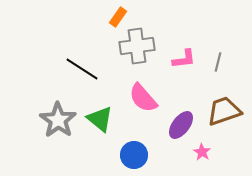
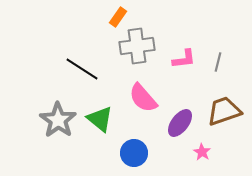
purple ellipse: moved 1 px left, 2 px up
blue circle: moved 2 px up
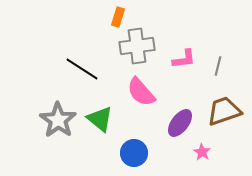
orange rectangle: rotated 18 degrees counterclockwise
gray line: moved 4 px down
pink semicircle: moved 2 px left, 6 px up
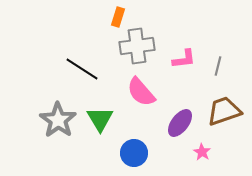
green triangle: rotated 20 degrees clockwise
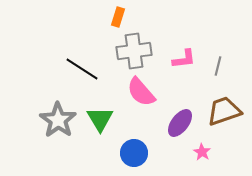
gray cross: moved 3 px left, 5 px down
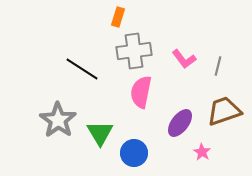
pink L-shape: rotated 60 degrees clockwise
pink semicircle: rotated 52 degrees clockwise
green triangle: moved 14 px down
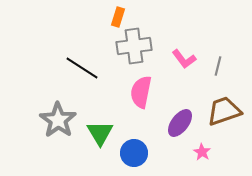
gray cross: moved 5 px up
black line: moved 1 px up
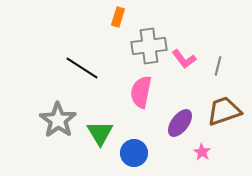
gray cross: moved 15 px right
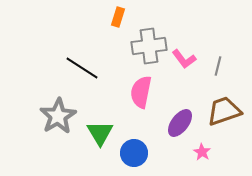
gray star: moved 4 px up; rotated 6 degrees clockwise
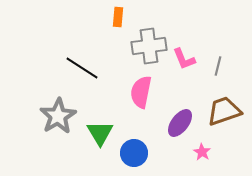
orange rectangle: rotated 12 degrees counterclockwise
pink L-shape: rotated 15 degrees clockwise
